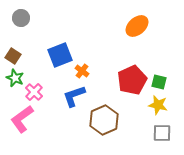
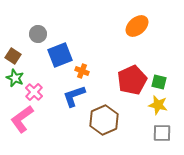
gray circle: moved 17 px right, 16 px down
orange cross: rotated 16 degrees counterclockwise
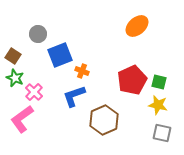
gray square: rotated 12 degrees clockwise
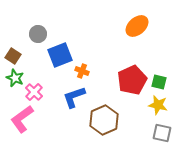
blue L-shape: moved 1 px down
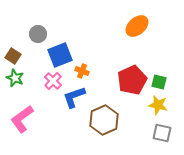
pink cross: moved 19 px right, 11 px up
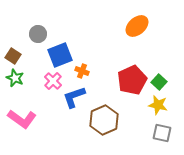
green square: rotated 28 degrees clockwise
pink L-shape: rotated 108 degrees counterclockwise
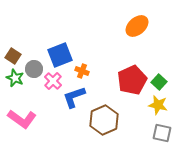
gray circle: moved 4 px left, 35 px down
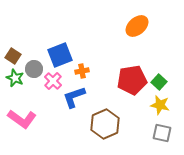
orange cross: rotated 32 degrees counterclockwise
red pentagon: rotated 16 degrees clockwise
yellow star: moved 2 px right
brown hexagon: moved 1 px right, 4 px down
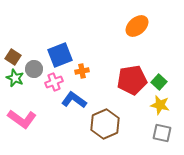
brown square: moved 1 px down
pink cross: moved 1 px right, 1 px down; rotated 24 degrees clockwise
blue L-shape: moved 3 px down; rotated 55 degrees clockwise
